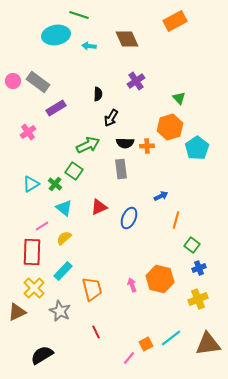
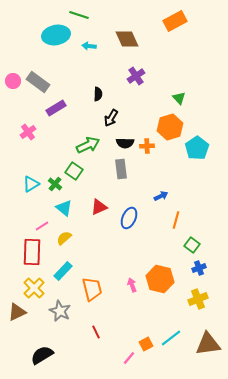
purple cross at (136, 81): moved 5 px up
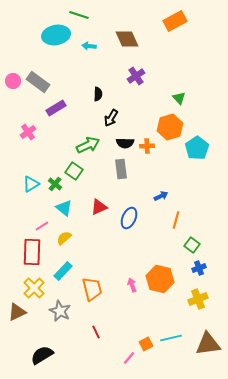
cyan line at (171, 338): rotated 25 degrees clockwise
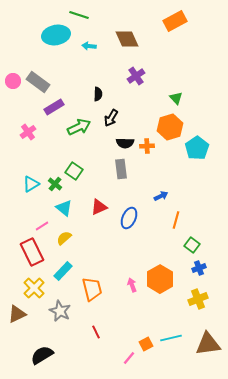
green triangle at (179, 98): moved 3 px left
purple rectangle at (56, 108): moved 2 px left, 1 px up
green arrow at (88, 145): moved 9 px left, 18 px up
red rectangle at (32, 252): rotated 28 degrees counterclockwise
orange hexagon at (160, 279): rotated 16 degrees clockwise
brown triangle at (17, 312): moved 2 px down
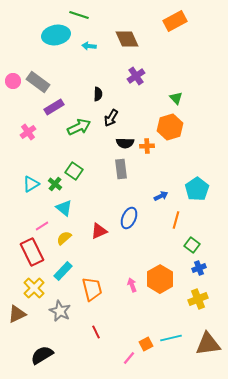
cyan pentagon at (197, 148): moved 41 px down
red triangle at (99, 207): moved 24 px down
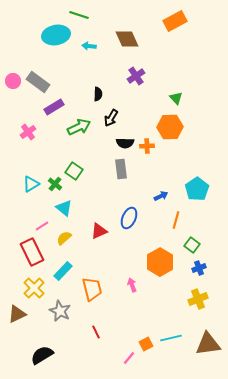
orange hexagon at (170, 127): rotated 15 degrees clockwise
orange hexagon at (160, 279): moved 17 px up
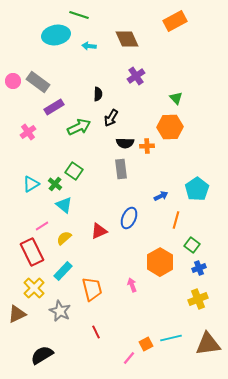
cyan triangle at (64, 208): moved 3 px up
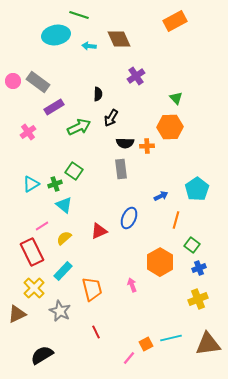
brown diamond at (127, 39): moved 8 px left
green cross at (55, 184): rotated 32 degrees clockwise
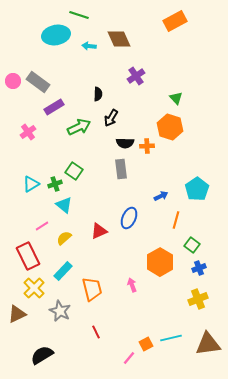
orange hexagon at (170, 127): rotated 20 degrees clockwise
red rectangle at (32, 252): moved 4 px left, 4 px down
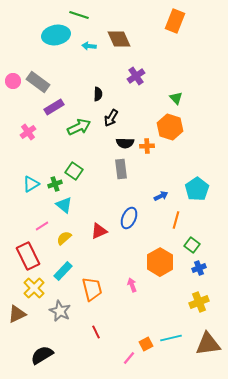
orange rectangle at (175, 21): rotated 40 degrees counterclockwise
yellow cross at (198, 299): moved 1 px right, 3 px down
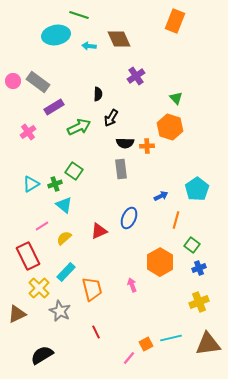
cyan rectangle at (63, 271): moved 3 px right, 1 px down
yellow cross at (34, 288): moved 5 px right
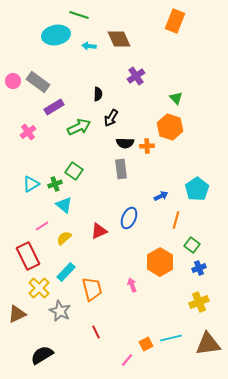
pink line at (129, 358): moved 2 px left, 2 px down
